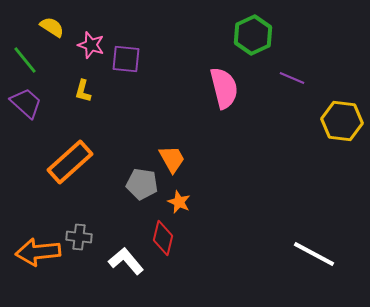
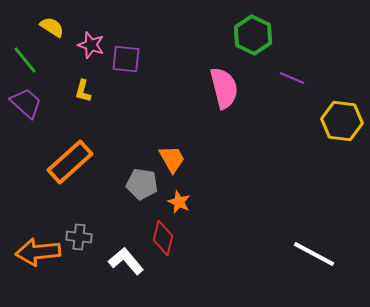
green hexagon: rotated 9 degrees counterclockwise
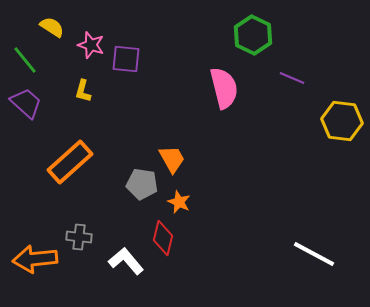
orange arrow: moved 3 px left, 7 px down
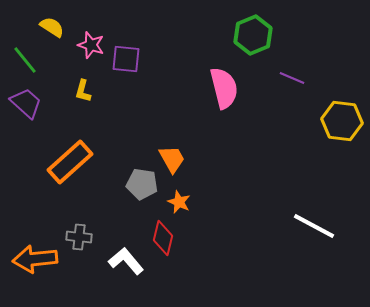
green hexagon: rotated 12 degrees clockwise
white line: moved 28 px up
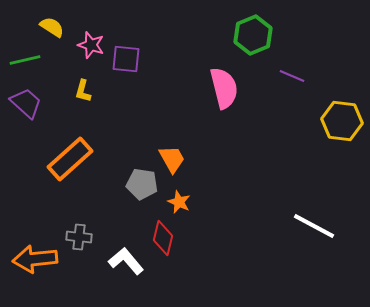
green line: rotated 64 degrees counterclockwise
purple line: moved 2 px up
orange rectangle: moved 3 px up
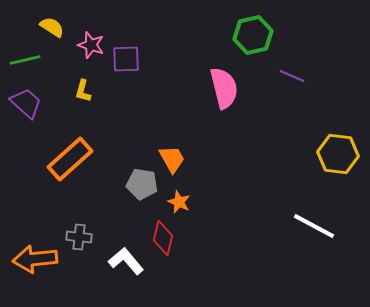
green hexagon: rotated 9 degrees clockwise
purple square: rotated 8 degrees counterclockwise
yellow hexagon: moved 4 px left, 33 px down
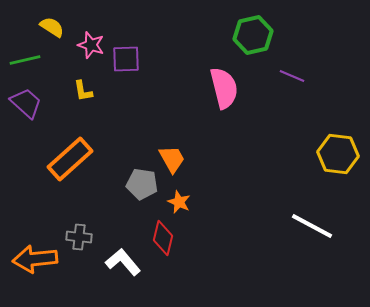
yellow L-shape: rotated 25 degrees counterclockwise
white line: moved 2 px left
white L-shape: moved 3 px left, 1 px down
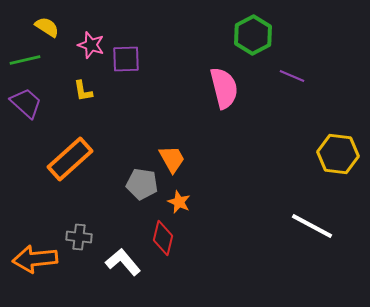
yellow semicircle: moved 5 px left
green hexagon: rotated 15 degrees counterclockwise
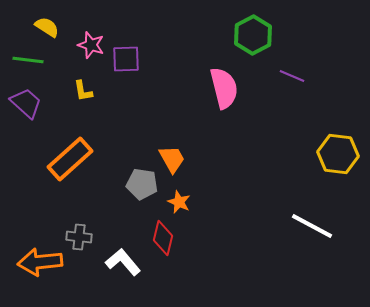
green line: moved 3 px right; rotated 20 degrees clockwise
orange arrow: moved 5 px right, 3 px down
